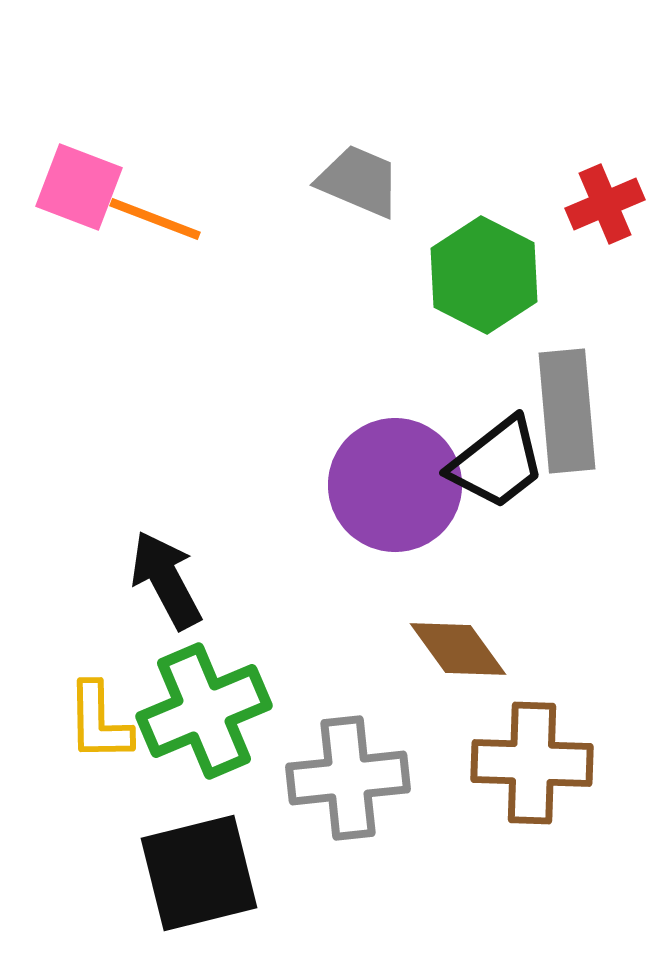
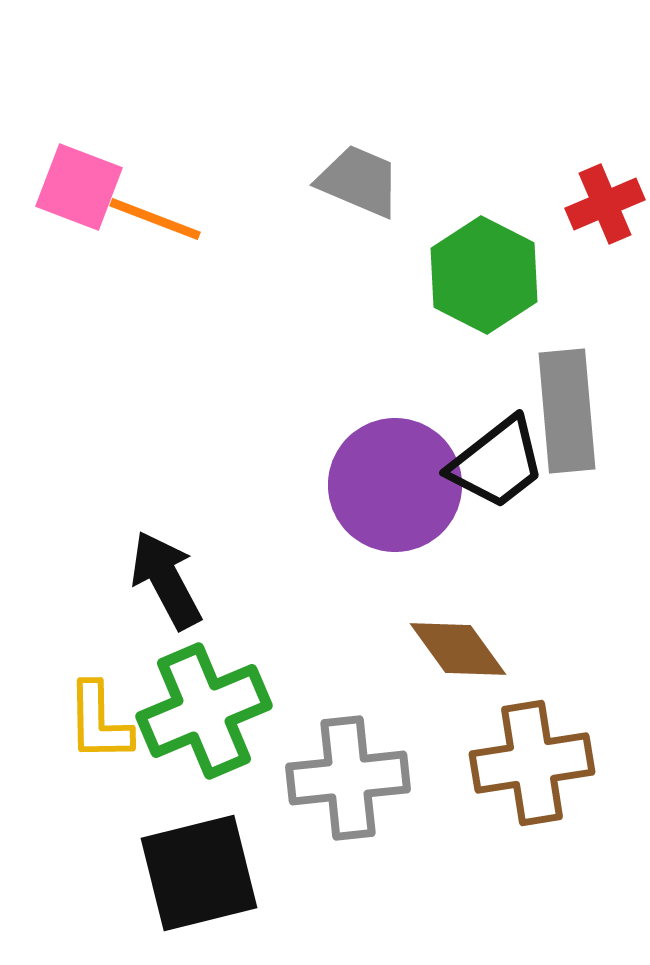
brown cross: rotated 11 degrees counterclockwise
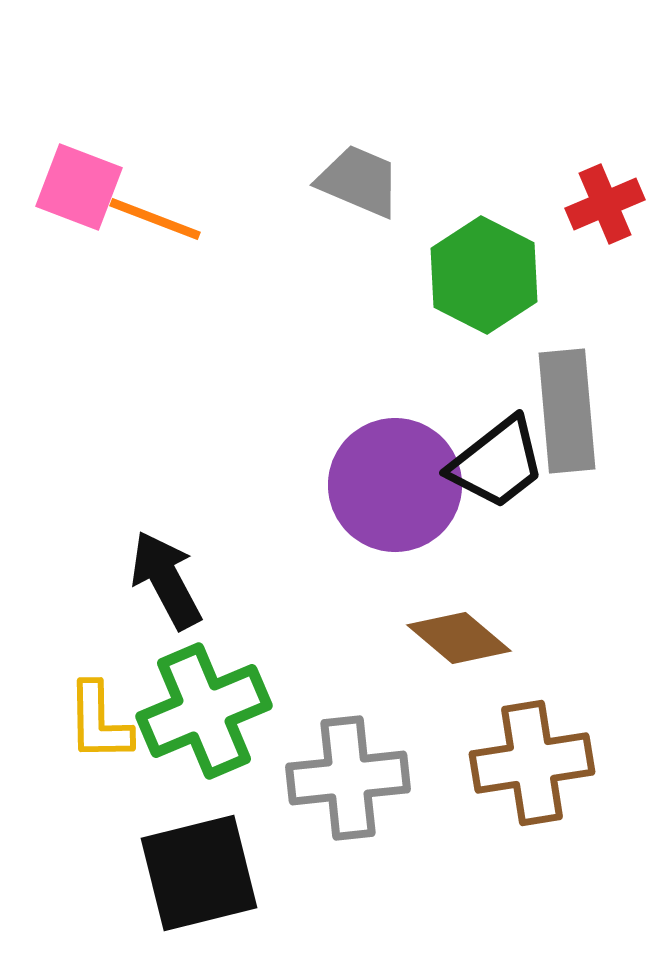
brown diamond: moved 1 px right, 11 px up; rotated 14 degrees counterclockwise
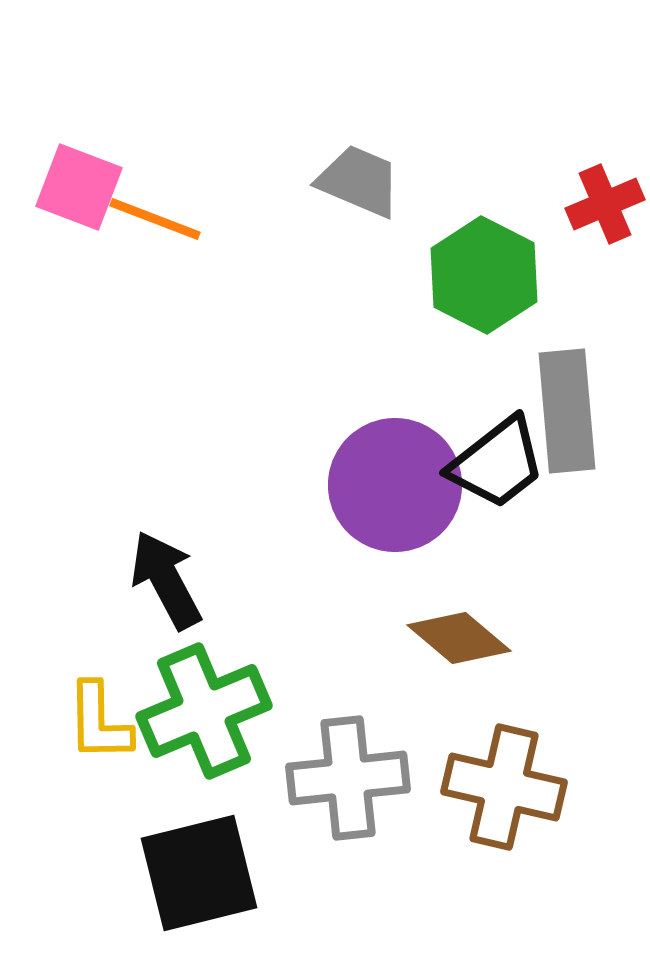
brown cross: moved 28 px left, 24 px down; rotated 22 degrees clockwise
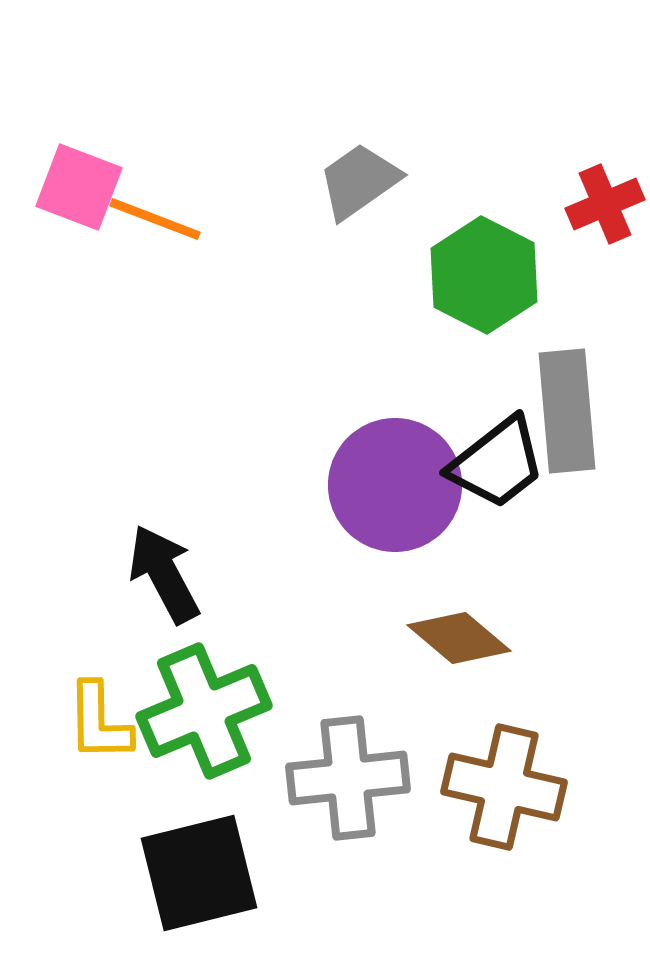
gray trapezoid: rotated 58 degrees counterclockwise
black arrow: moved 2 px left, 6 px up
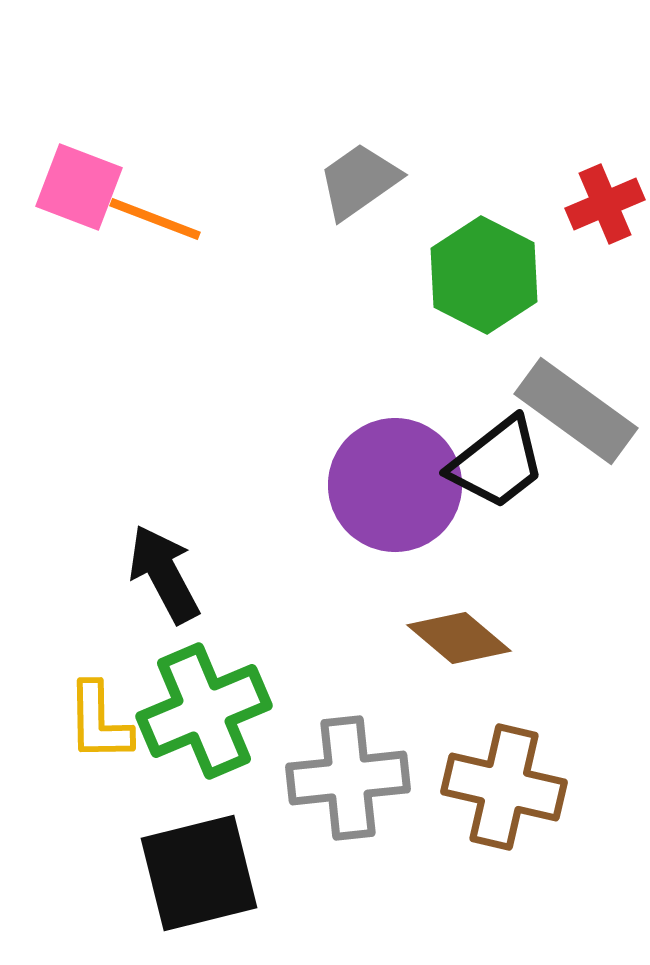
gray rectangle: moved 9 px right; rotated 49 degrees counterclockwise
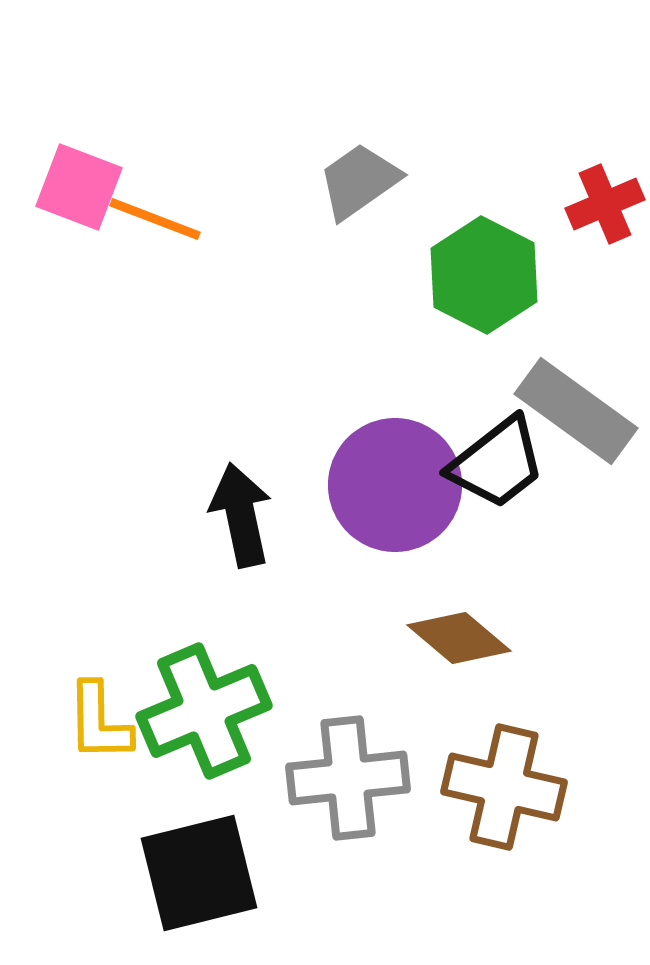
black arrow: moved 77 px right, 59 px up; rotated 16 degrees clockwise
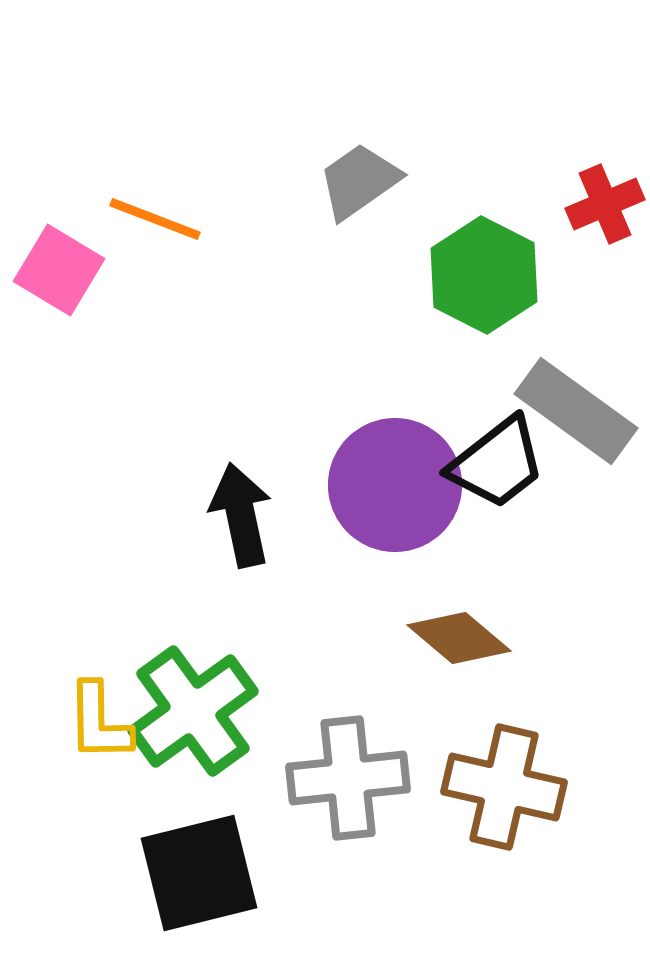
pink square: moved 20 px left, 83 px down; rotated 10 degrees clockwise
green cross: moved 11 px left; rotated 13 degrees counterclockwise
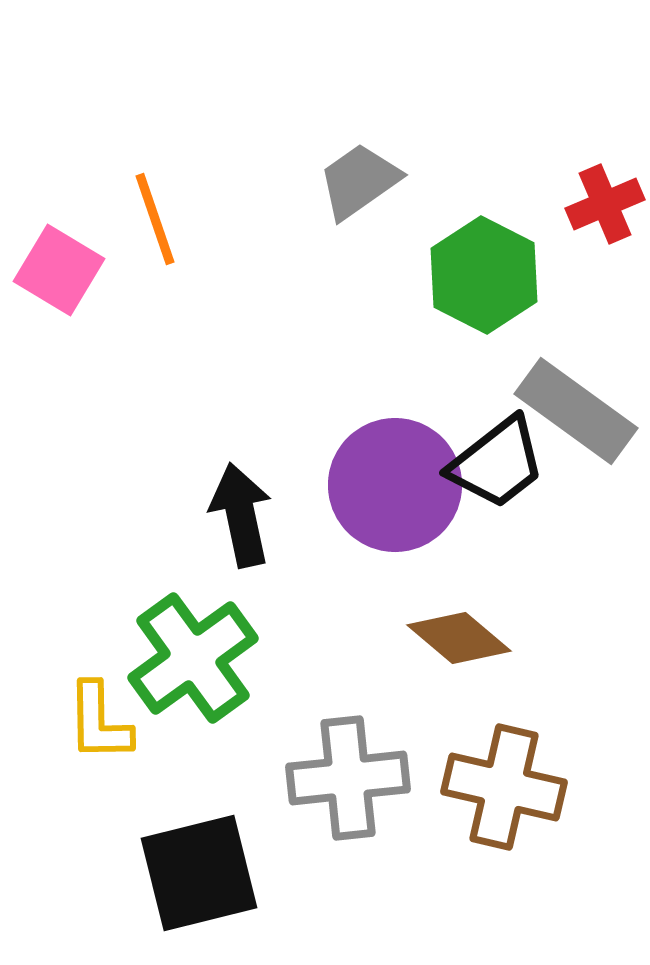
orange line: rotated 50 degrees clockwise
green cross: moved 53 px up
